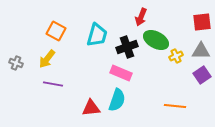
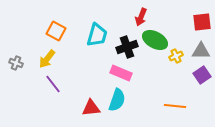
green ellipse: moved 1 px left
purple line: rotated 42 degrees clockwise
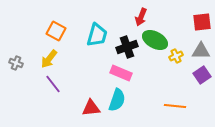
yellow arrow: moved 2 px right
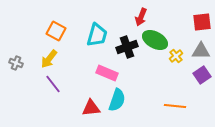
yellow cross: rotated 16 degrees counterclockwise
pink rectangle: moved 14 px left
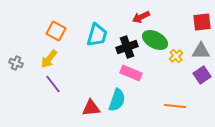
red arrow: rotated 42 degrees clockwise
pink rectangle: moved 24 px right
